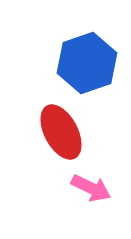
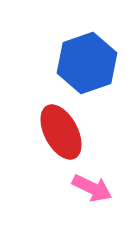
pink arrow: moved 1 px right
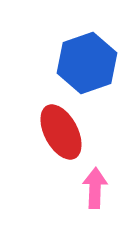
pink arrow: moved 3 px right; rotated 114 degrees counterclockwise
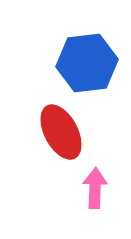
blue hexagon: rotated 12 degrees clockwise
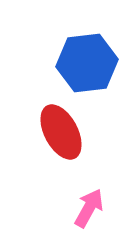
pink arrow: moved 6 px left, 20 px down; rotated 27 degrees clockwise
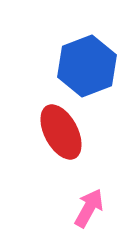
blue hexagon: moved 3 px down; rotated 14 degrees counterclockwise
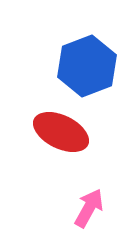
red ellipse: rotated 36 degrees counterclockwise
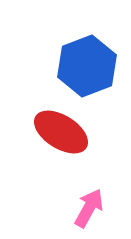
red ellipse: rotated 6 degrees clockwise
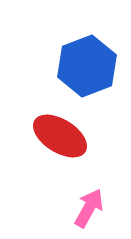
red ellipse: moved 1 px left, 4 px down
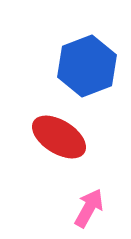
red ellipse: moved 1 px left, 1 px down
